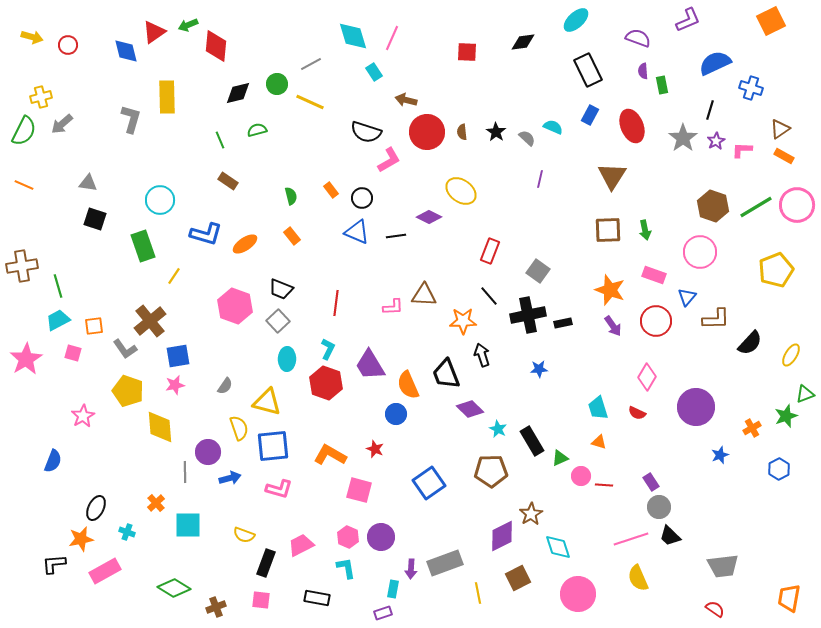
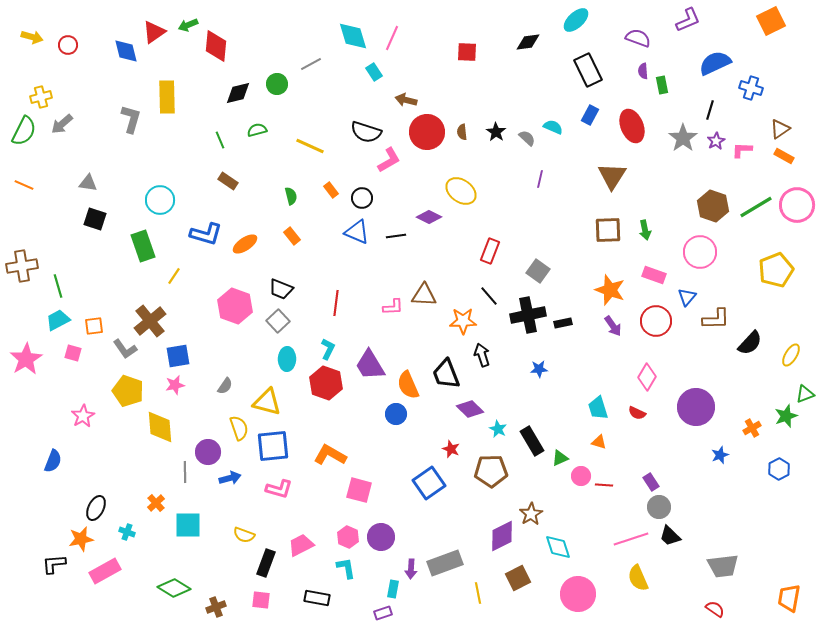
black diamond at (523, 42): moved 5 px right
yellow line at (310, 102): moved 44 px down
red star at (375, 449): moved 76 px right
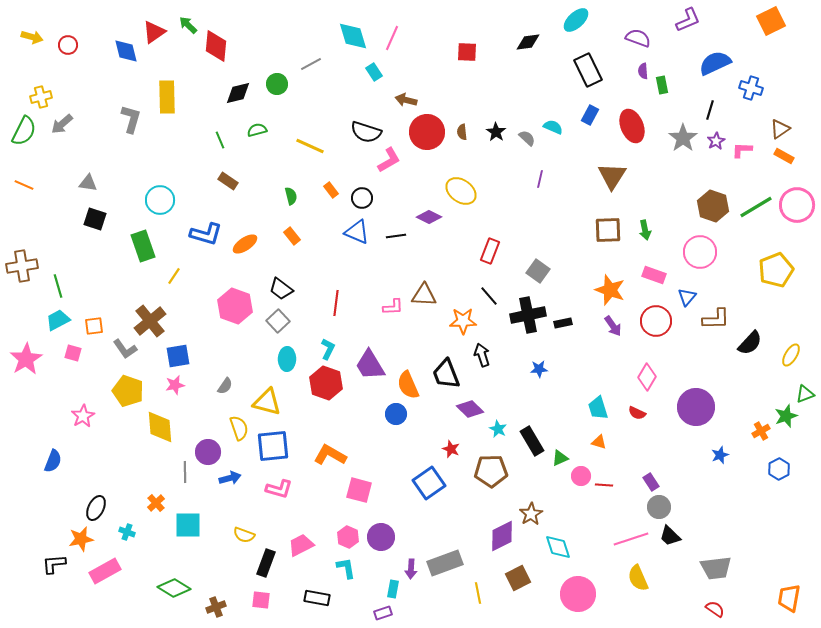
green arrow at (188, 25): rotated 66 degrees clockwise
black trapezoid at (281, 289): rotated 15 degrees clockwise
orange cross at (752, 428): moved 9 px right, 3 px down
gray trapezoid at (723, 566): moved 7 px left, 2 px down
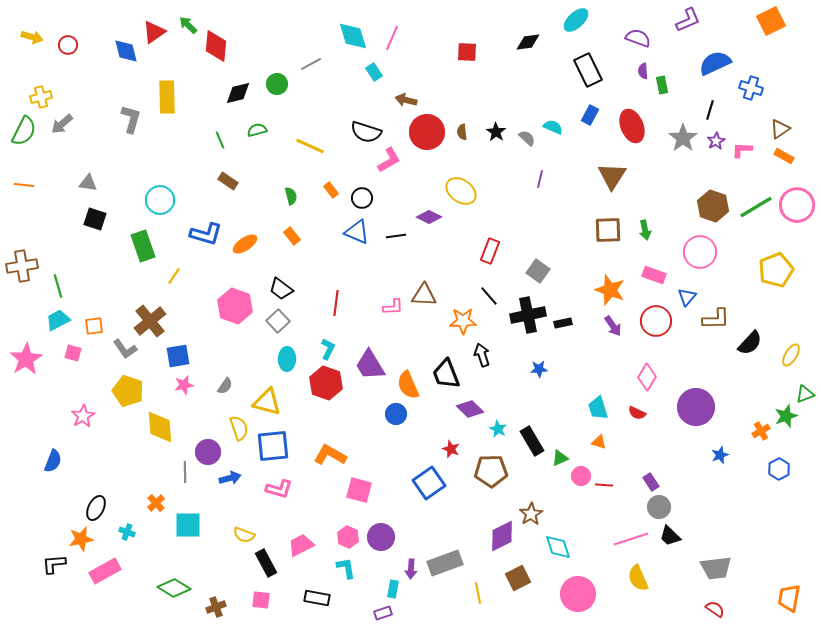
orange line at (24, 185): rotated 18 degrees counterclockwise
pink star at (175, 385): moved 9 px right
black rectangle at (266, 563): rotated 48 degrees counterclockwise
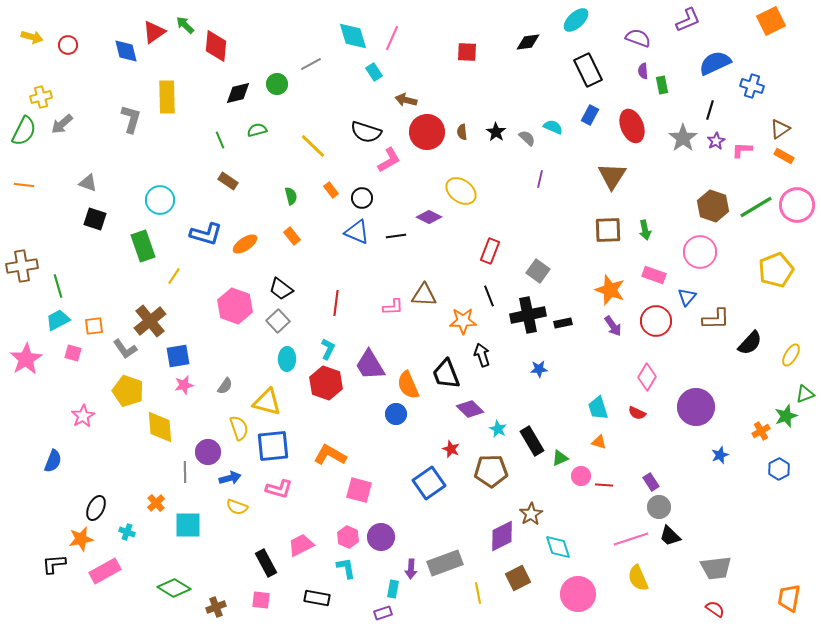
green arrow at (188, 25): moved 3 px left
blue cross at (751, 88): moved 1 px right, 2 px up
yellow line at (310, 146): moved 3 px right; rotated 20 degrees clockwise
gray triangle at (88, 183): rotated 12 degrees clockwise
black line at (489, 296): rotated 20 degrees clockwise
yellow semicircle at (244, 535): moved 7 px left, 28 px up
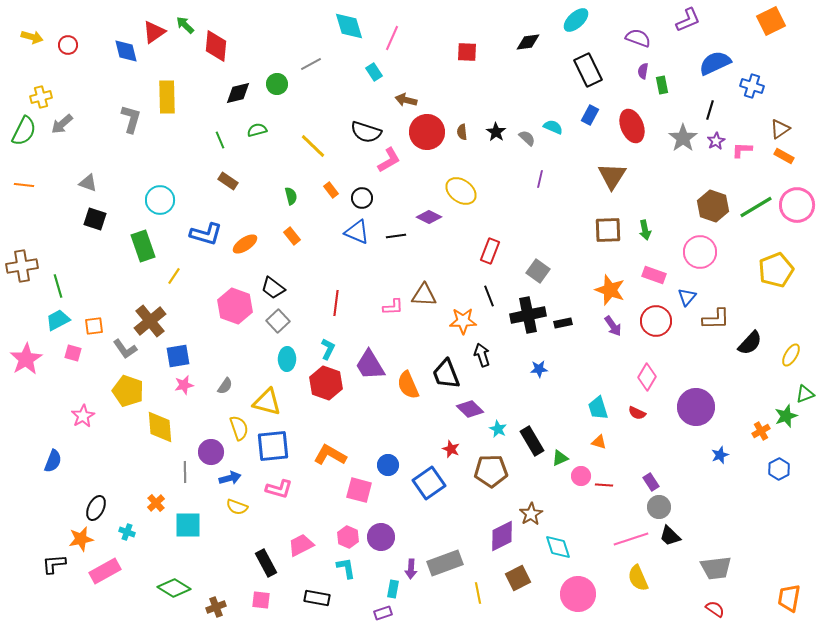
cyan diamond at (353, 36): moved 4 px left, 10 px up
purple semicircle at (643, 71): rotated 14 degrees clockwise
black trapezoid at (281, 289): moved 8 px left, 1 px up
blue circle at (396, 414): moved 8 px left, 51 px down
purple circle at (208, 452): moved 3 px right
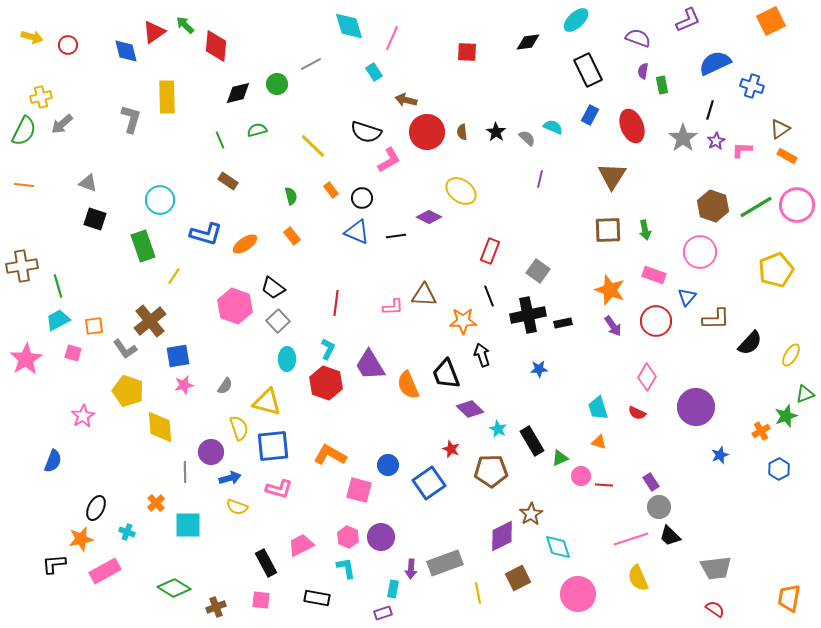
orange rectangle at (784, 156): moved 3 px right
